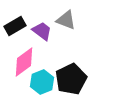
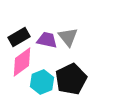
gray triangle: moved 2 px right, 17 px down; rotated 30 degrees clockwise
black rectangle: moved 4 px right, 11 px down
purple trapezoid: moved 5 px right, 9 px down; rotated 25 degrees counterclockwise
pink diamond: moved 2 px left
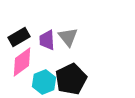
purple trapezoid: rotated 105 degrees counterclockwise
cyan hexagon: moved 2 px right
